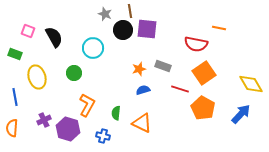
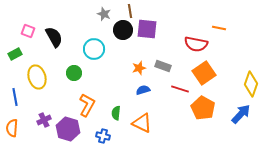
gray star: moved 1 px left
cyan circle: moved 1 px right, 1 px down
green rectangle: rotated 48 degrees counterclockwise
orange star: moved 1 px up
yellow diamond: rotated 50 degrees clockwise
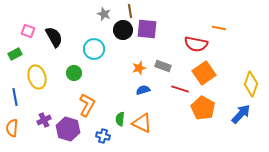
green semicircle: moved 4 px right, 6 px down
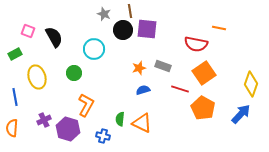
orange L-shape: moved 1 px left
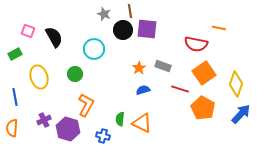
orange star: rotated 16 degrees counterclockwise
green circle: moved 1 px right, 1 px down
yellow ellipse: moved 2 px right
yellow diamond: moved 15 px left
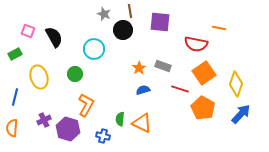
purple square: moved 13 px right, 7 px up
blue line: rotated 24 degrees clockwise
